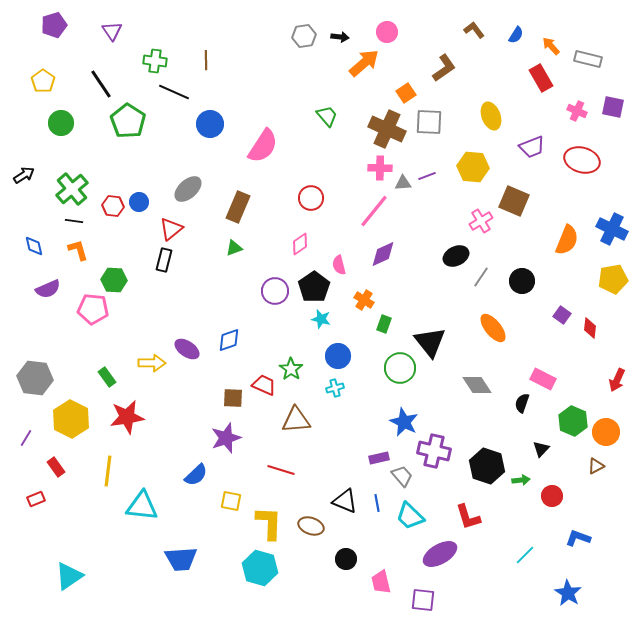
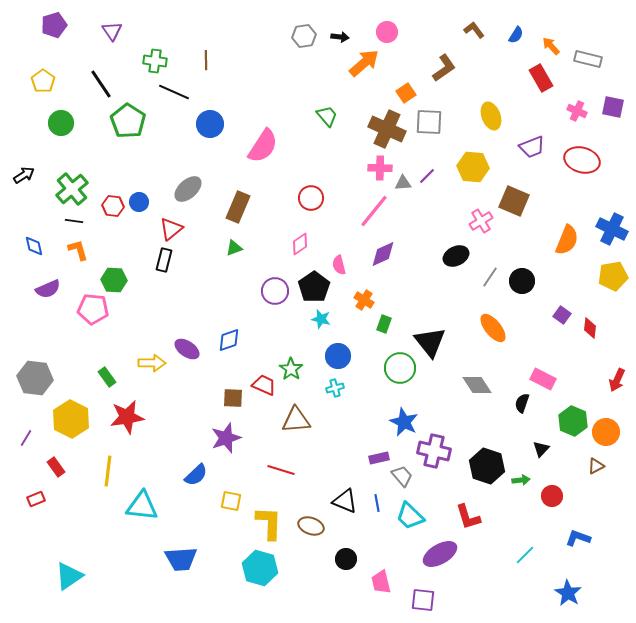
purple line at (427, 176): rotated 24 degrees counterclockwise
gray line at (481, 277): moved 9 px right
yellow pentagon at (613, 279): moved 3 px up
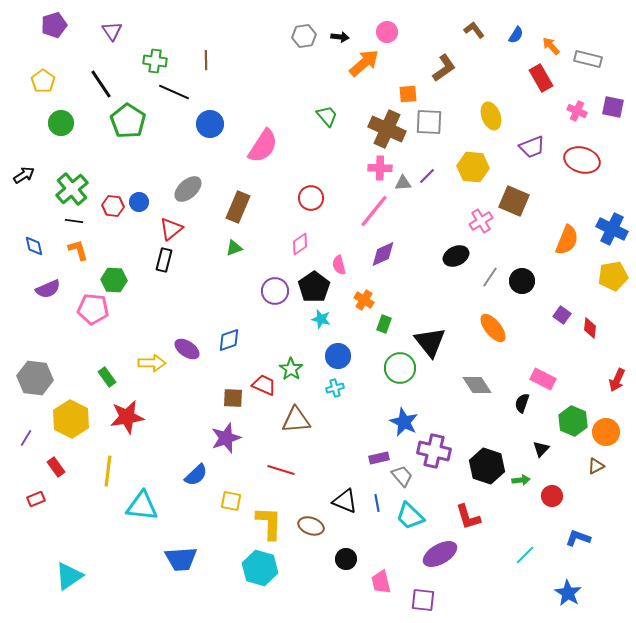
orange square at (406, 93): moved 2 px right, 1 px down; rotated 30 degrees clockwise
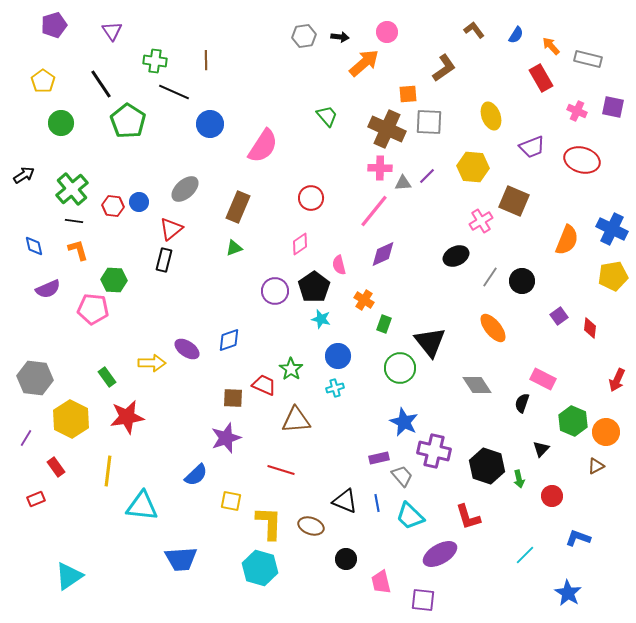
gray ellipse at (188, 189): moved 3 px left
purple square at (562, 315): moved 3 px left, 1 px down; rotated 18 degrees clockwise
green arrow at (521, 480): moved 2 px left, 1 px up; rotated 84 degrees clockwise
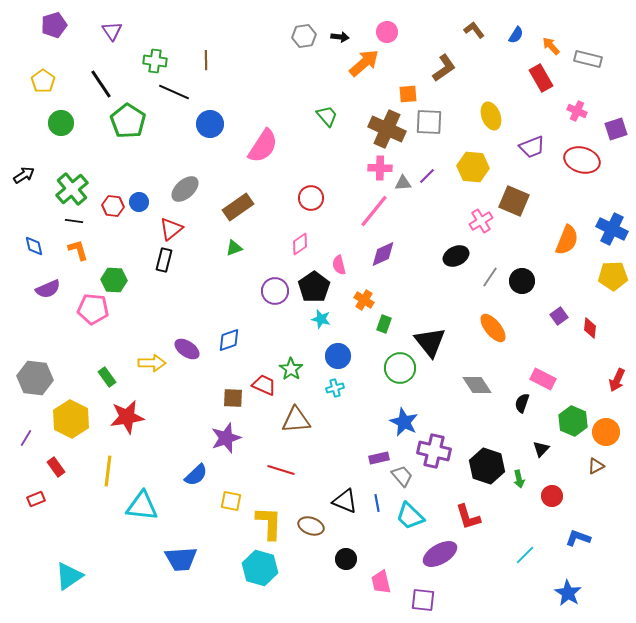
purple square at (613, 107): moved 3 px right, 22 px down; rotated 30 degrees counterclockwise
brown rectangle at (238, 207): rotated 32 degrees clockwise
yellow pentagon at (613, 276): rotated 8 degrees clockwise
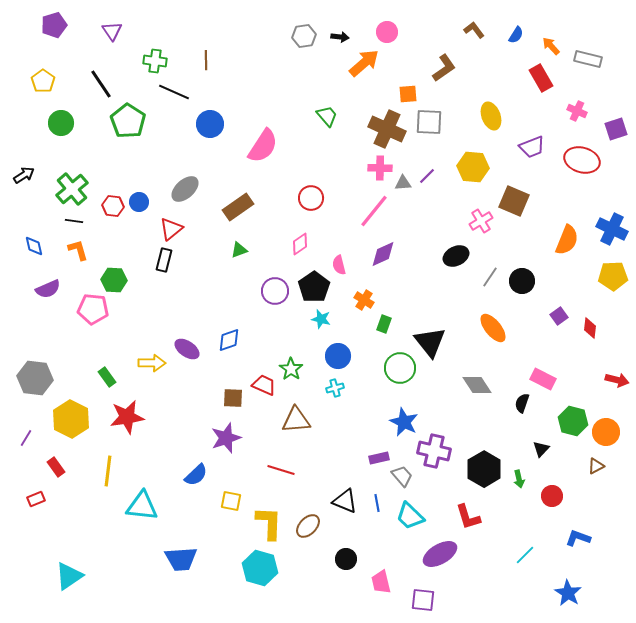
green triangle at (234, 248): moved 5 px right, 2 px down
red arrow at (617, 380): rotated 100 degrees counterclockwise
green hexagon at (573, 421): rotated 8 degrees counterclockwise
black hexagon at (487, 466): moved 3 px left, 3 px down; rotated 12 degrees clockwise
brown ellipse at (311, 526): moved 3 px left; rotated 65 degrees counterclockwise
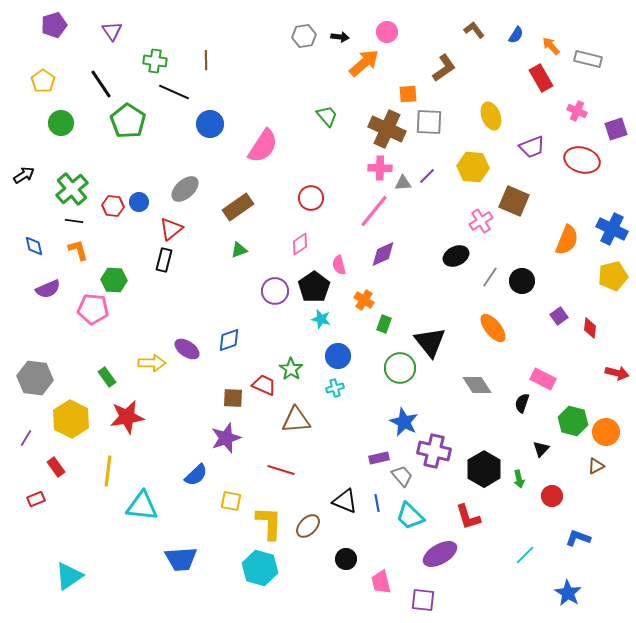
yellow pentagon at (613, 276): rotated 12 degrees counterclockwise
red arrow at (617, 380): moved 7 px up
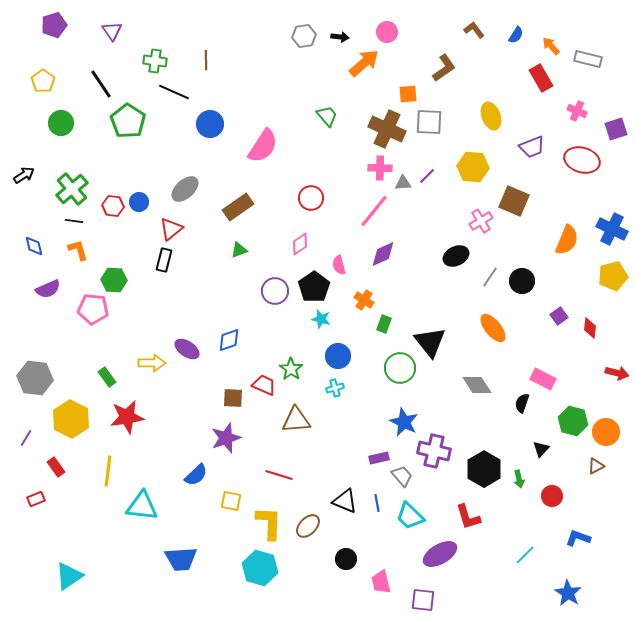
red line at (281, 470): moved 2 px left, 5 px down
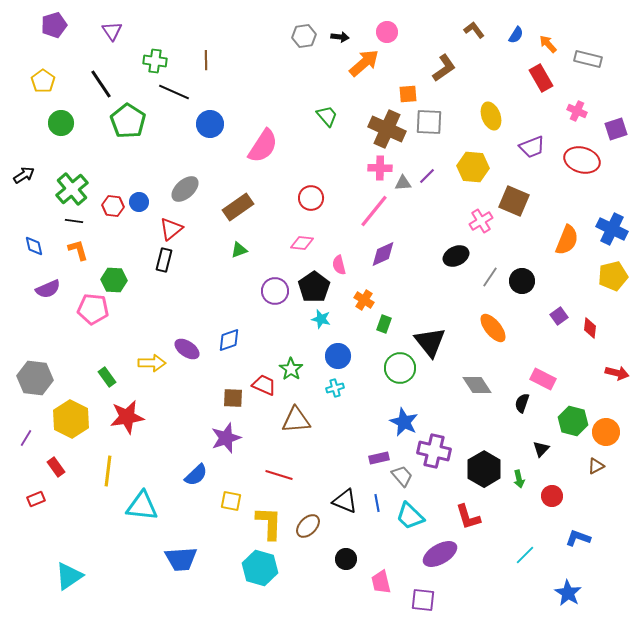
orange arrow at (551, 46): moved 3 px left, 2 px up
pink diamond at (300, 244): moved 2 px right, 1 px up; rotated 40 degrees clockwise
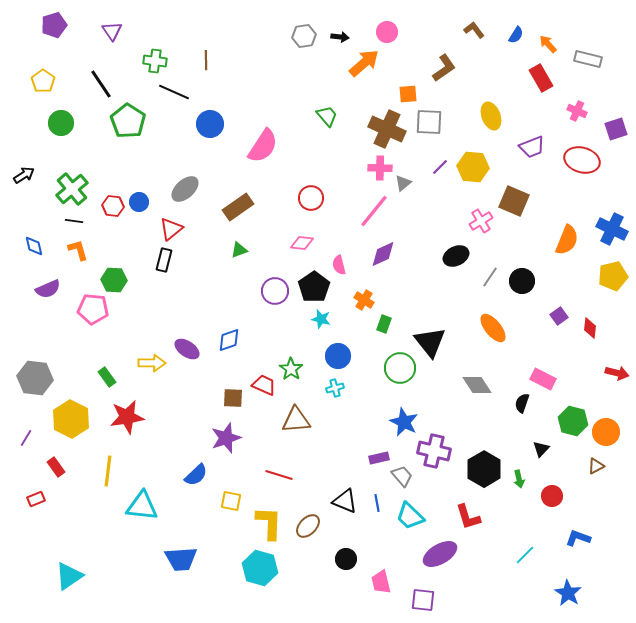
purple line at (427, 176): moved 13 px right, 9 px up
gray triangle at (403, 183): rotated 36 degrees counterclockwise
